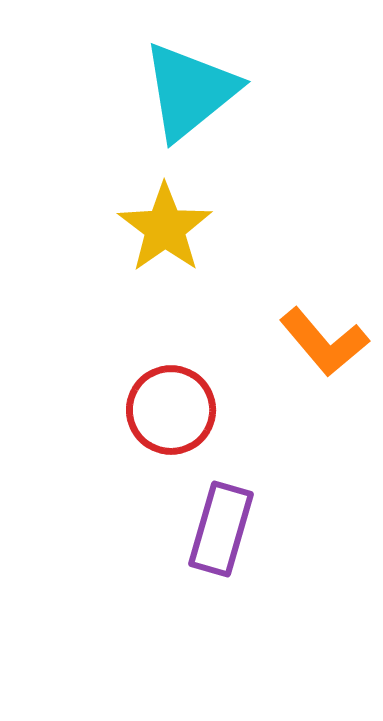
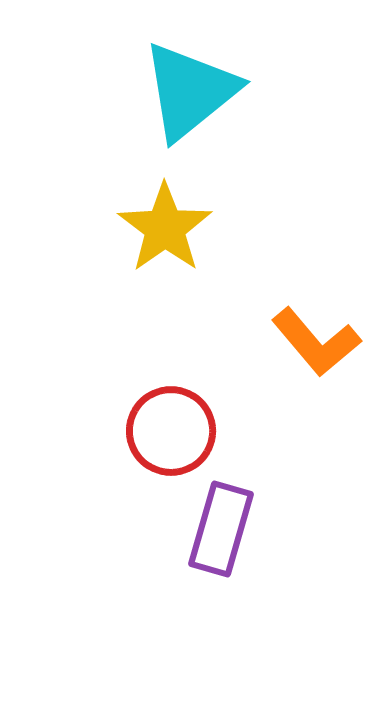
orange L-shape: moved 8 px left
red circle: moved 21 px down
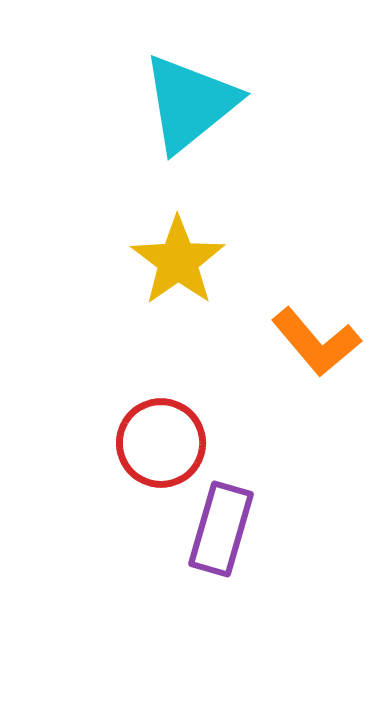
cyan triangle: moved 12 px down
yellow star: moved 13 px right, 33 px down
red circle: moved 10 px left, 12 px down
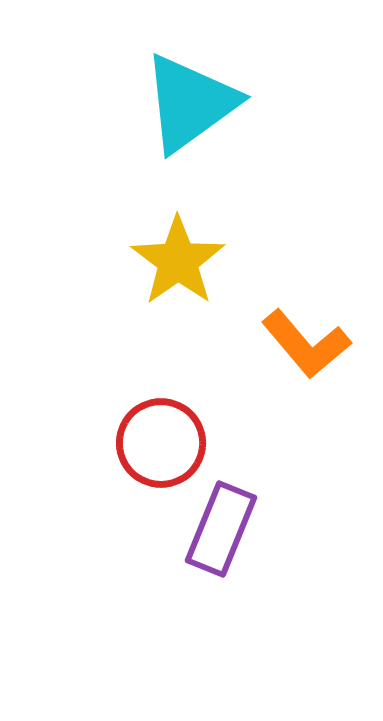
cyan triangle: rotated 3 degrees clockwise
orange L-shape: moved 10 px left, 2 px down
purple rectangle: rotated 6 degrees clockwise
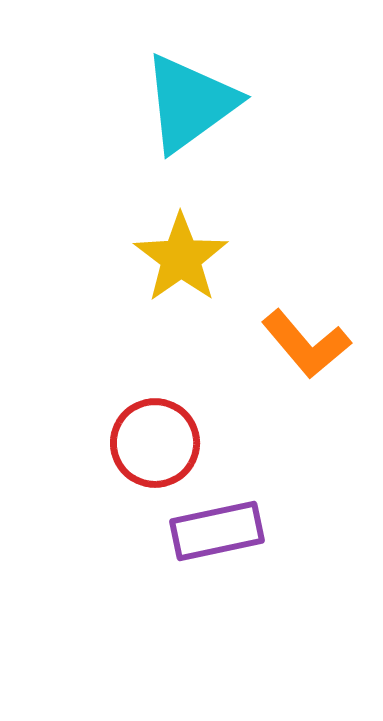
yellow star: moved 3 px right, 3 px up
red circle: moved 6 px left
purple rectangle: moved 4 px left, 2 px down; rotated 56 degrees clockwise
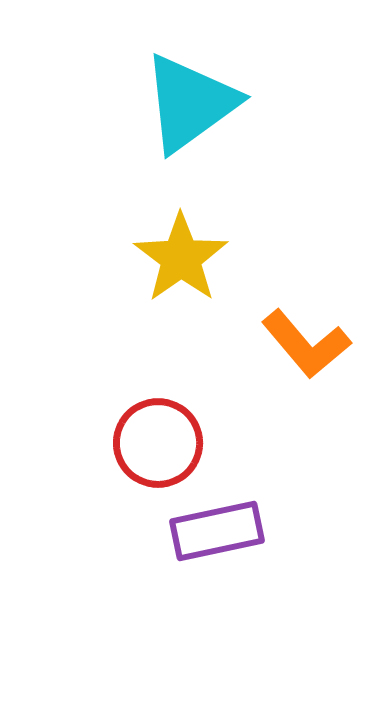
red circle: moved 3 px right
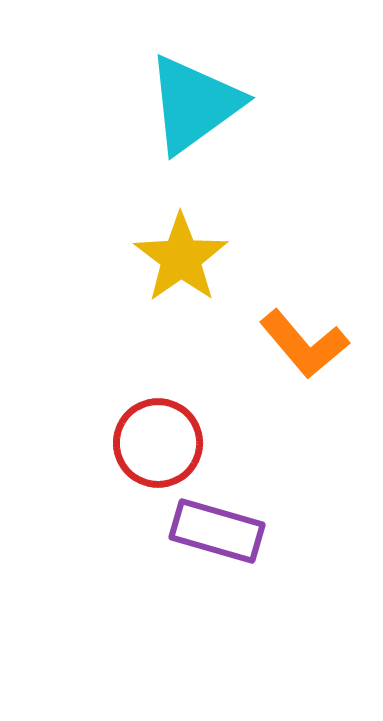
cyan triangle: moved 4 px right, 1 px down
orange L-shape: moved 2 px left
purple rectangle: rotated 28 degrees clockwise
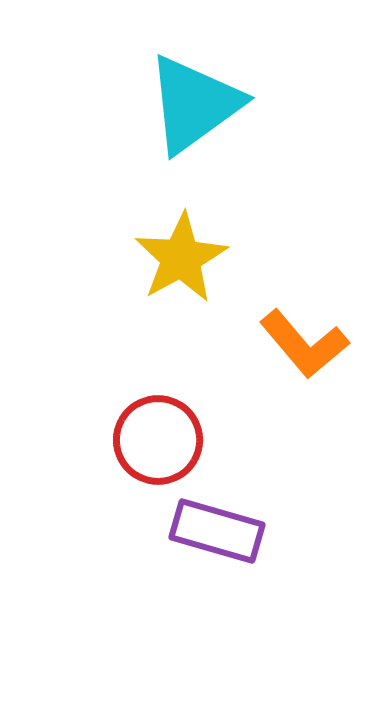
yellow star: rotated 6 degrees clockwise
red circle: moved 3 px up
